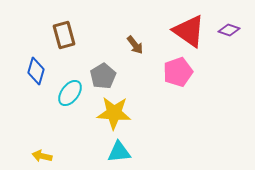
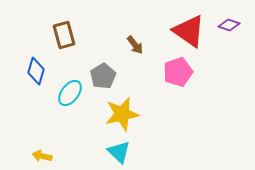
purple diamond: moved 5 px up
yellow star: moved 8 px right, 1 px down; rotated 16 degrees counterclockwise
cyan triangle: rotated 50 degrees clockwise
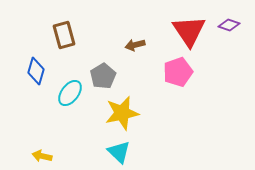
red triangle: rotated 21 degrees clockwise
brown arrow: rotated 114 degrees clockwise
yellow star: moved 1 px up
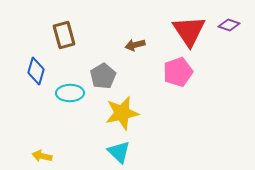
cyan ellipse: rotated 52 degrees clockwise
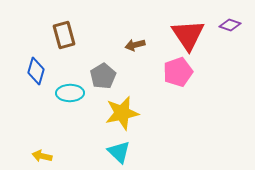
purple diamond: moved 1 px right
red triangle: moved 1 px left, 4 px down
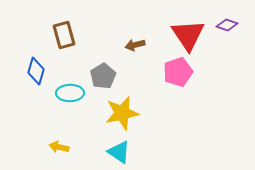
purple diamond: moved 3 px left
cyan triangle: rotated 10 degrees counterclockwise
yellow arrow: moved 17 px right, 9 px up
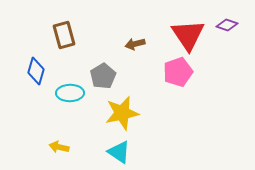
brown arrow: moved 1 px up
